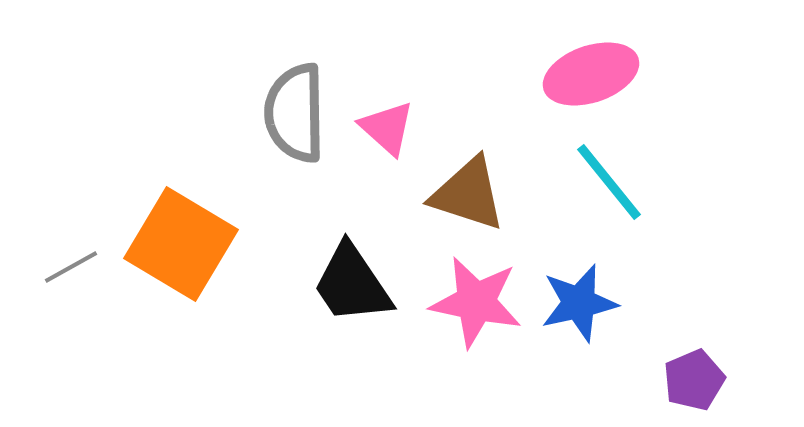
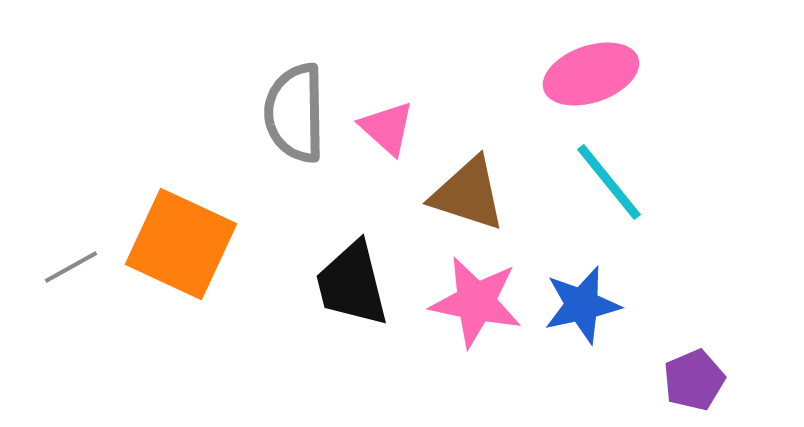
orange square: rotated 6 degrees counterclockwise
black trapezoid: rotated 20 degrees clockwise
blue star: moved 3 px right, 2 px down
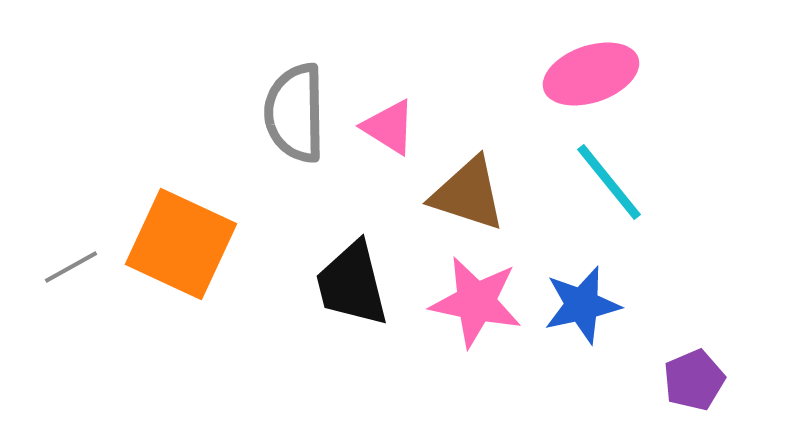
pink triangle: moved 2 px right, 1 px up; rotated 10 degrees counterclockwise
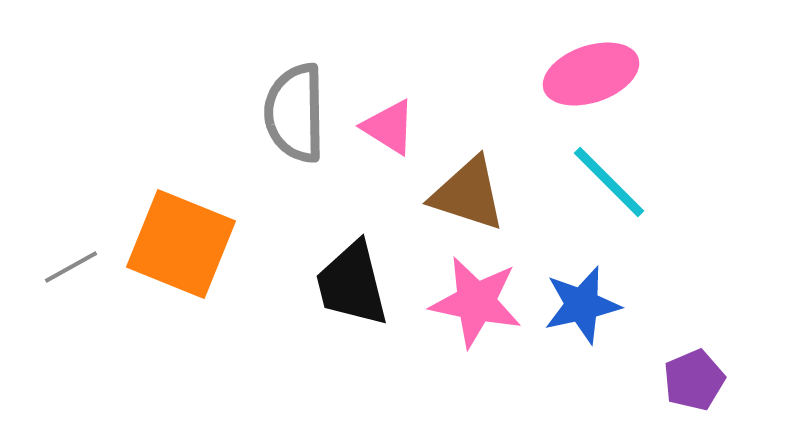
cyan line: rotated 6 degrees counterclockwise
orange square: rotated 3 degrees counterclockwise
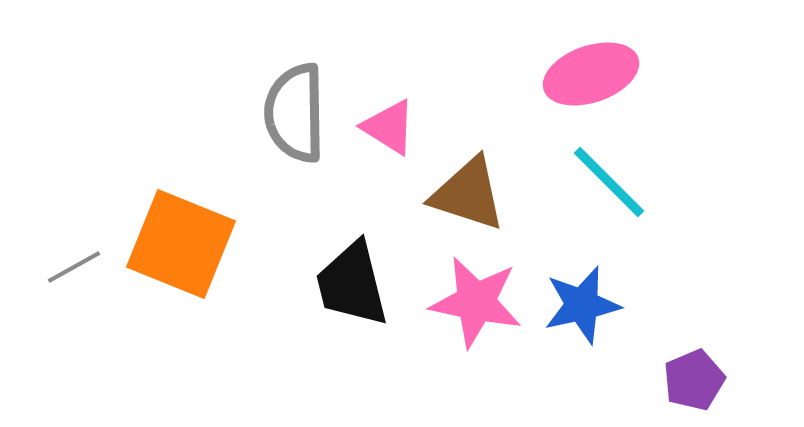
gray line: moved 3 px right
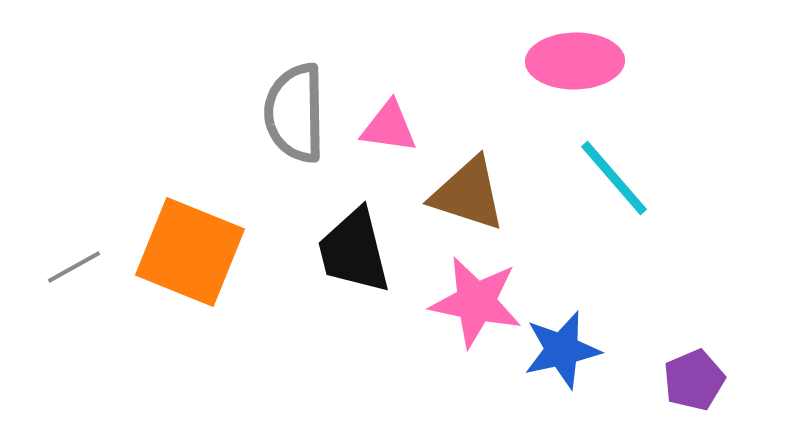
pink ellipse: moved 16 px left, 13 px up; rotated 18 degrees clockwise
pink triangle: rotated 24 degrees counterclockwise
cyan line: moved 5 px right, 4 px up; rotated 4 degrees clockwise
orange square: moved 9 px right, 8 px down
black trapezoid: moved 2 px right, 33 px up
blue star: moved 20 px left, 45 px down
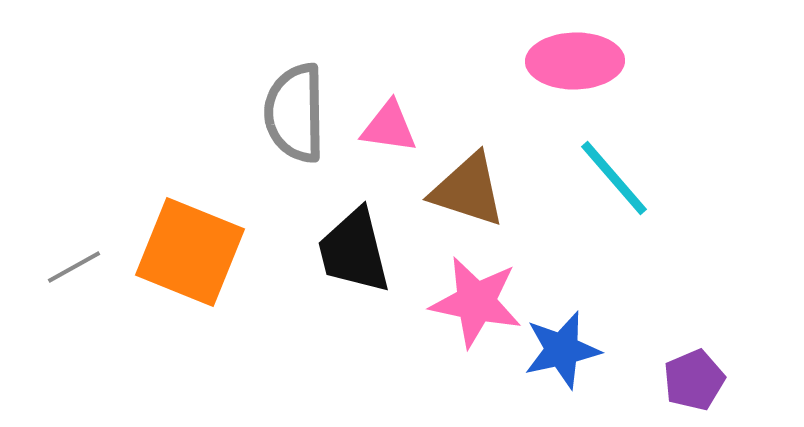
brown triangle: moved 4 px up
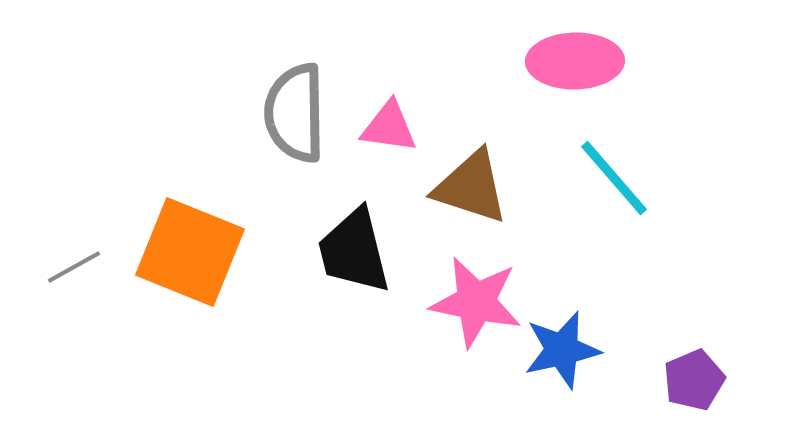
brown triangle: moved 3 px right, 3 px up
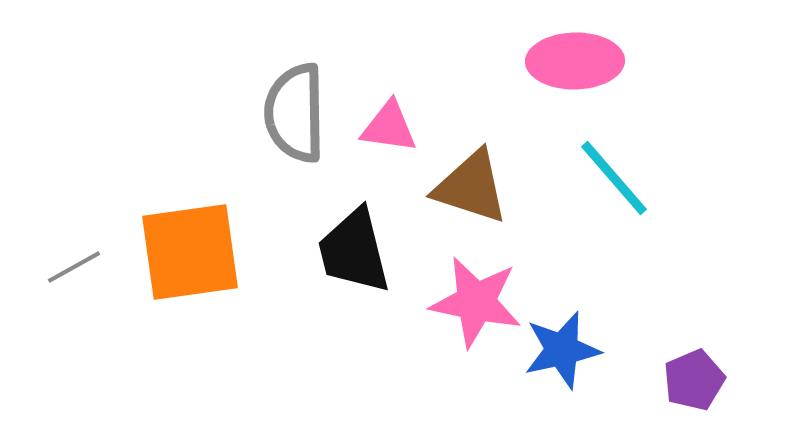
orange square: rotated 30 degrees counterclockwise
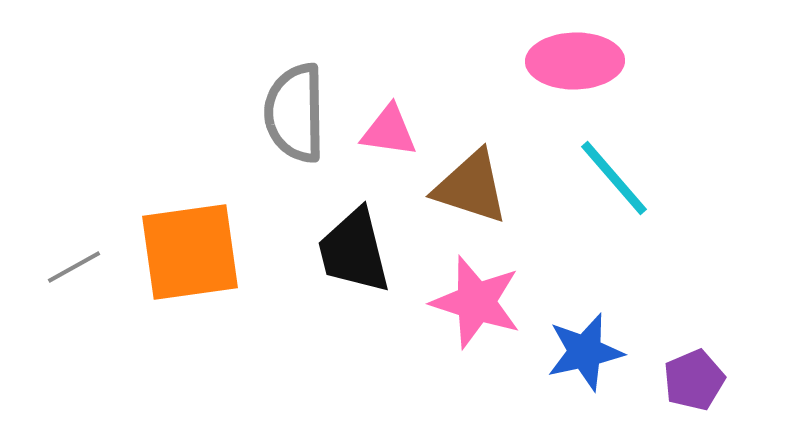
pink triangle: moved 4 px down
pink star: rotated 6 degrees clockwise
blue star: moved 23 px right, 2 px down
